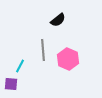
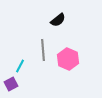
purple square: rotated 32 degrees counterclockwise
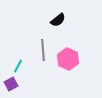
cyan line: moved 2 px left
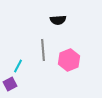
black semicircle: rotated 35 degrees clockwise
pink hexagon: moved 1 px right, 1 px down; rotated 15 degrees clockwise
purple square: moved 1 px left
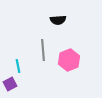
cyan line: rotated 40 degrees counterclockwise
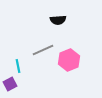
gray line: rotated 70 degrees clockwise
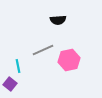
pink hexagon: rotated 10 degrees clockwise
purple square: rotated 24 degrees counterclockwise
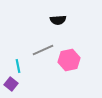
purple square: moved 1 px right
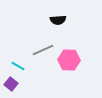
pink hexagon: rotated 15 degrees clockwise
cyan line: rotated 48 degrees counterclockwise
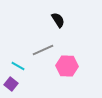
black semicircle: rotated 119 degrees counterclockwise
pink hexagon: moved 2 px left, 6 px down
